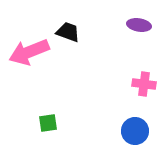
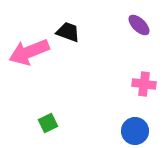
purple ellipse: rotated 35 degrees clockwise
green square: rotated 18 degrees counterclockwise
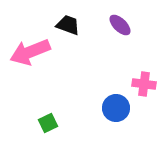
purple ellipse: moved 19 px left
black trapezoid: moved 7 px up
pink arrow: moved 1 px right
blue circle: moved 19 px left, 23 px up
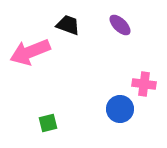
blue circle: moved 4 px right, 1 px down
green square: rotated 12 degrees clockwise
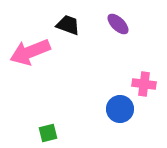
purple ellipse: moved 2 px left, 1 px up
green square: moved 10 px down
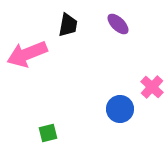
black trapezoid: rotated 80 degrees clockwise
pink arrow: moved 3 px left, 2 px down
pink cross: moved 8 px right, 3 px down; rotated 35 degrees clockwise
